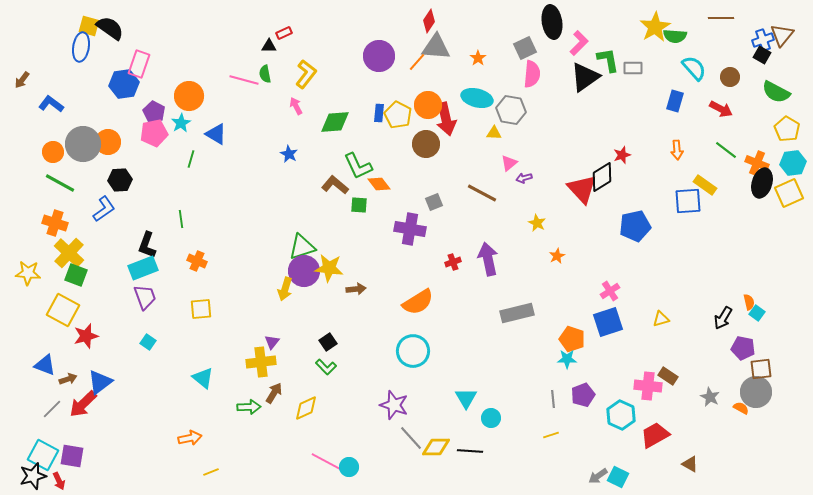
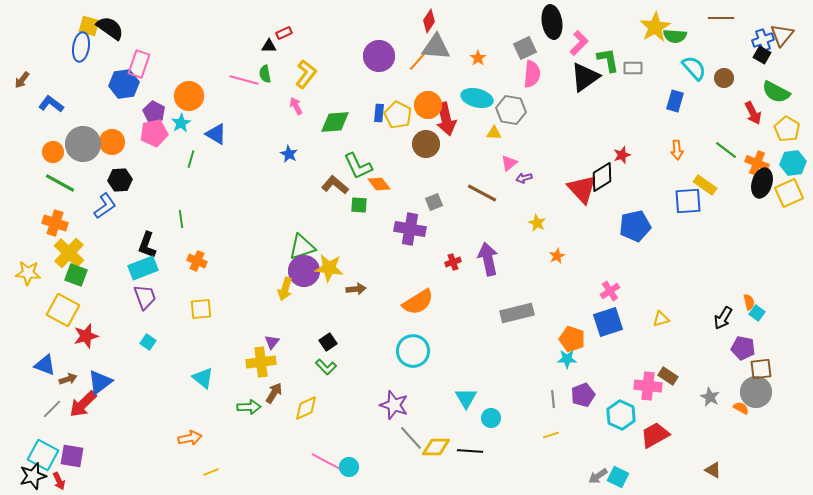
brown circle at (730, 77): moved 6 px left, 1 px down
red arrow at (721, 109): moved 32 px right, 4 px down; rotated 35 degrees clockwise
orange circle at (108, 142): moved 4 px right
blue L-shape at (104, 209): moved 1 px right, 3 px up
brown triangle at (690, 464): moved 23 px right, 6 px down
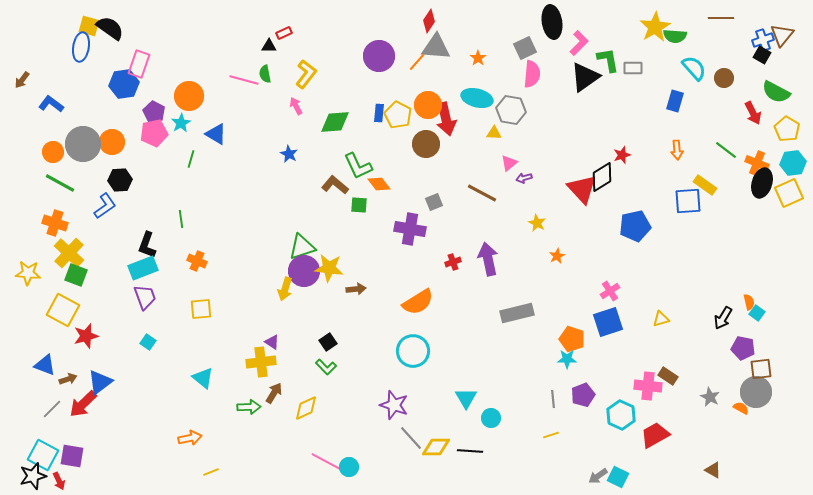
purple triangle at (272, 342): rotated 35 degrees counterclockwise
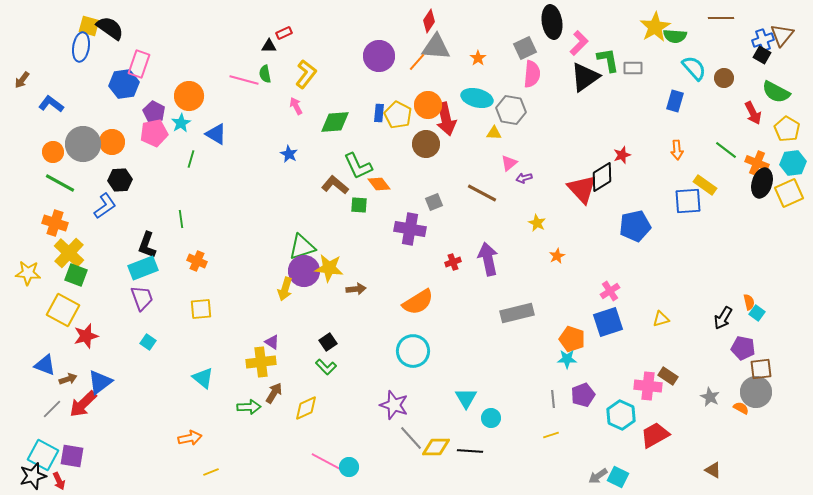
purple trapezoid at (145, 297): moved 3 px left, 1 px down
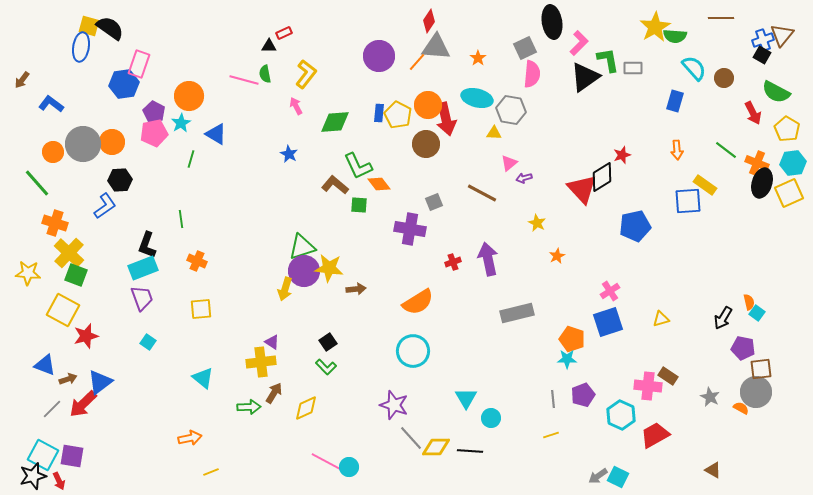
green line at (60, 183): moved 23 px left; rotated 20 degrees clockwise
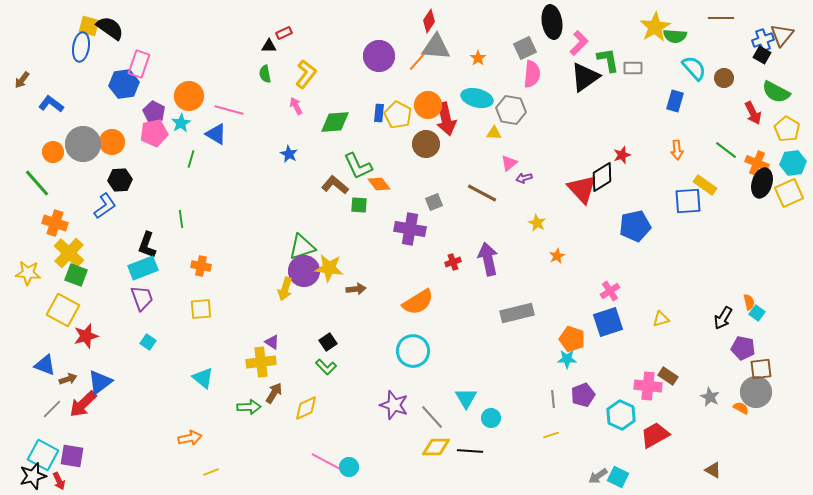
pink line at (244, 80): moved 15 px left, 30 px down
orange cross at (197, 261): moved 4 px right, 5 px down; rotated 12 degrees counterclockwise
gray line at (411, 438): moved 21 px right, 21 px up
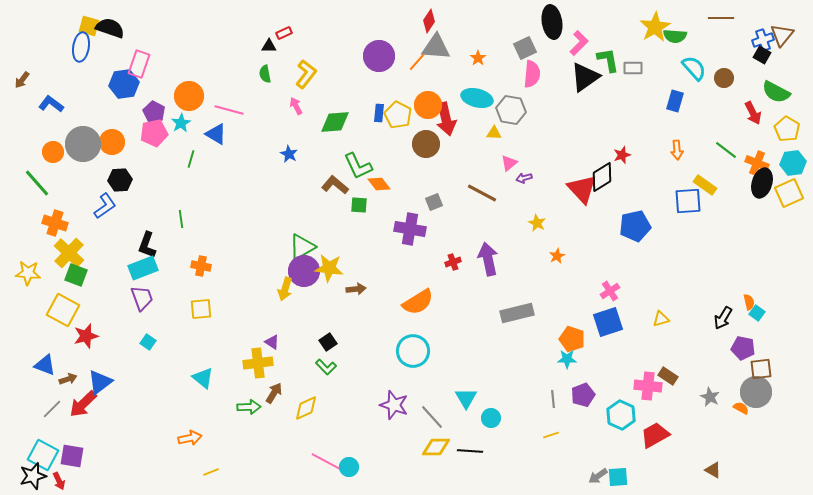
black semicircle at (110, 28): rotated 16 degrees counterclockwise
green triangle at (302, 247): rotated 12 degrees counterclockwise
yellow cross at (261, 362): moved 3 px left, 1 px down
cyan square at (618, 477): rotated 30 degrees counterclockwise
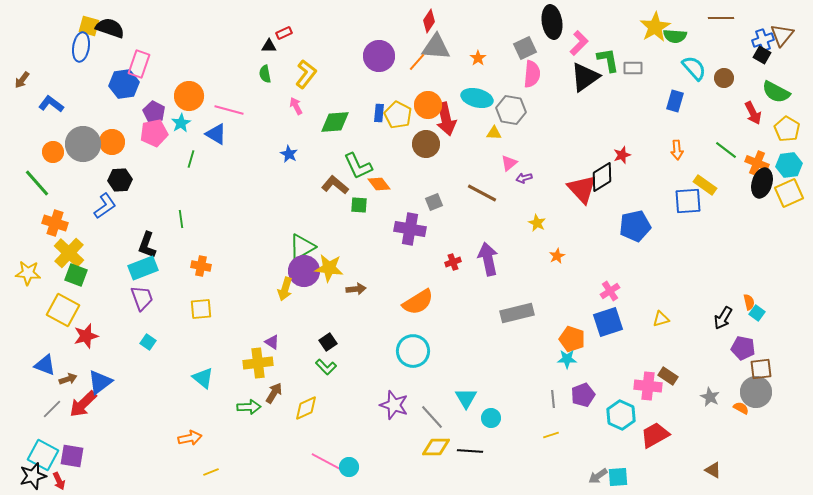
cyan hexagon at (793, 163): moved 4 px left, 2 px down
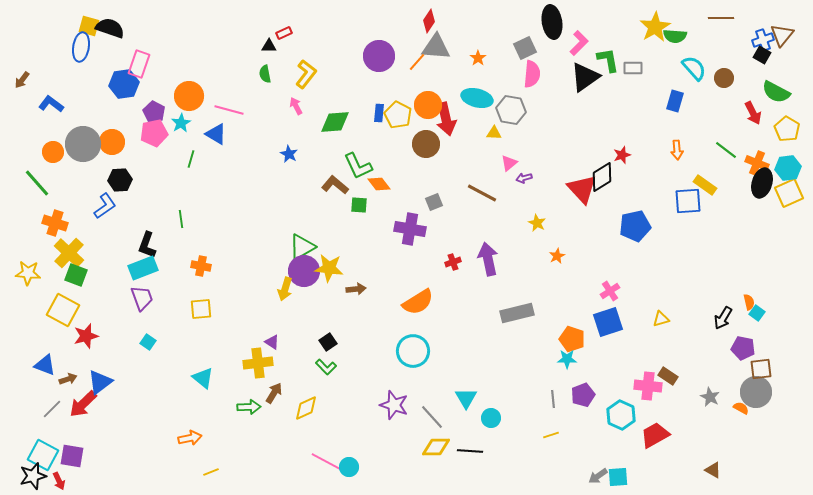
cyan hexagon at (789, 165): moved 1 px left, 3 px down
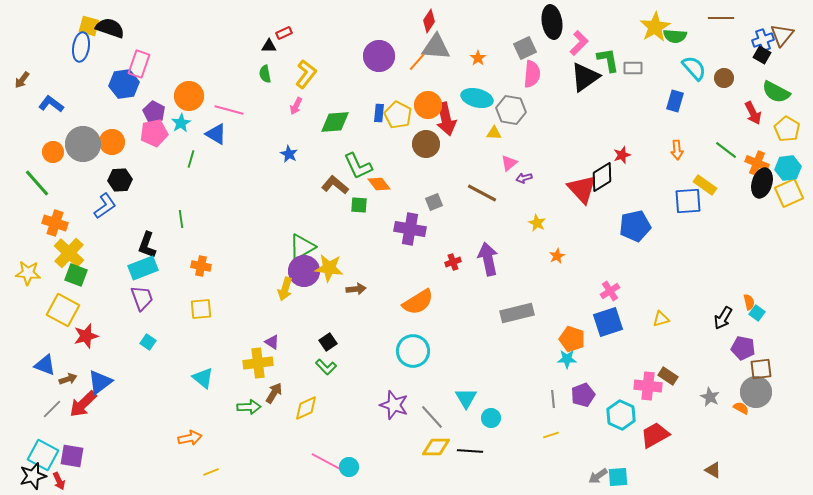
pink arrow at (296, 106): rotated 126 degrees counterclockwise
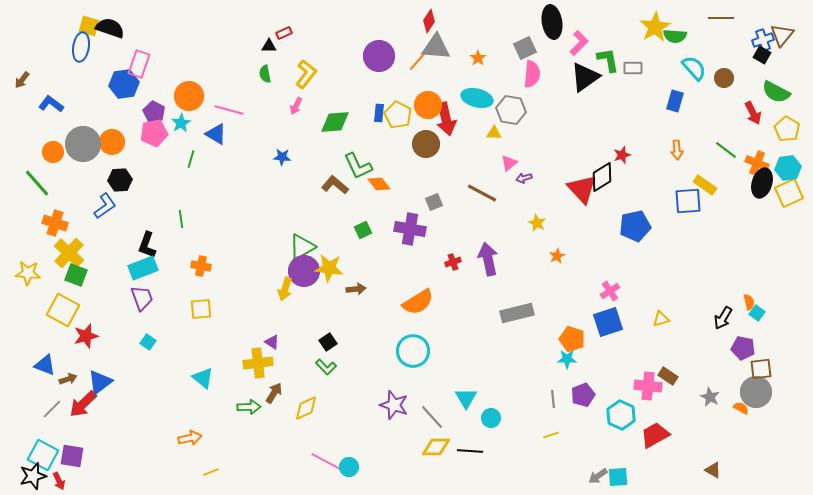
blue star at (289, 154): moved 7 px left, 3 px down; rotated 24 degrees counterclockwise
green square at (359, 205): moved 4 px right, 25 px down; rotated 30 degrees counterclockwise
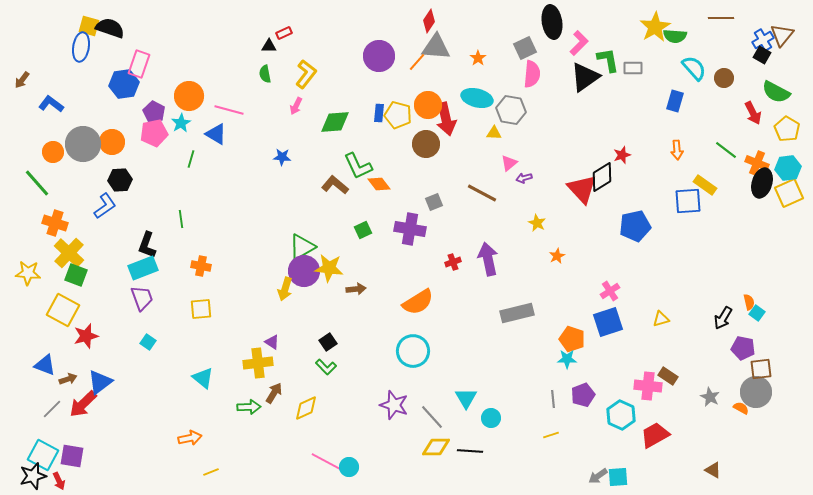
blue cross at (763, 40): rotated 10 degrees counterclockwise
yellow pentagon at (398, 115): rotated 12 degrees counterclockwise
